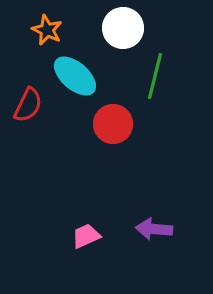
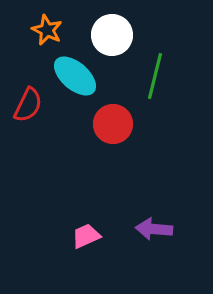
white circle: moved 11 px left, 7 px down
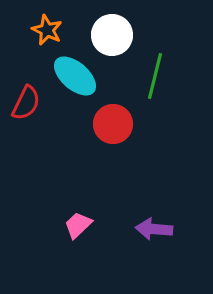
red semicircle: moved 2 px left, 2 px up
pink trapezoid: moved 8 px left, 11 px up; rotated 20 degrees counterclockwise
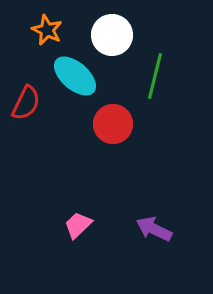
purple arrow: rotated 21 degrees clockwise
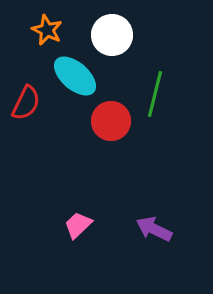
green line: moved 18 px down
red circle: moved 2 px left, 3 px up
